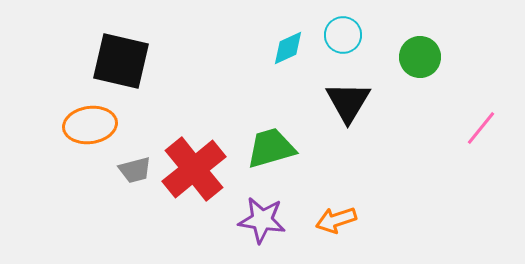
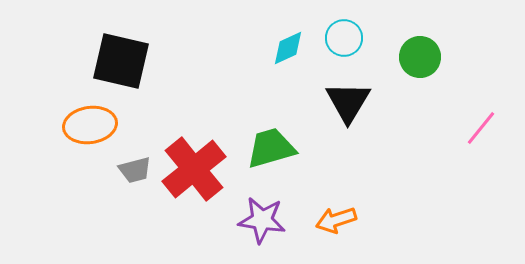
cyan circle: moved 1 px right, 3 px down
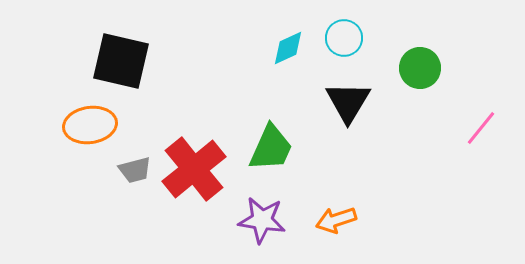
green circle: moved 11 px down
green trapezoid: rotated 130 degrees clockwise
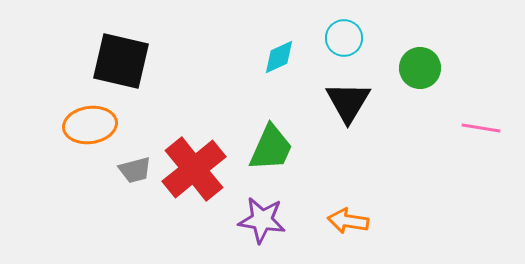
cyan diamond: moved 9 px left, 9 px down
pink line: rotated 60 degrees clockwise
orange arrow: moved 12 px right, 1 px down; rotated 27 degrees clockwise
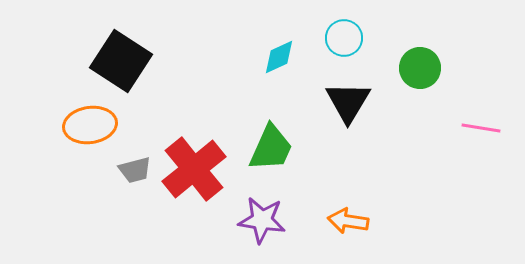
black square: rotated 20 degrees clockwise
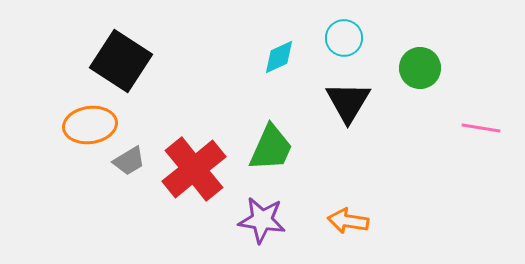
gray trapezoid: moved 6 px left, 9 px up; rotated 16 degrees counterclockwise
